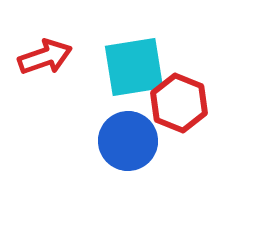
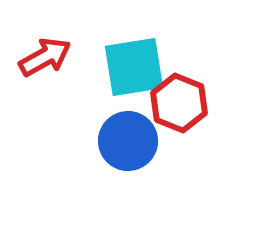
red arrow: rotated 10 degrees counterclockwise
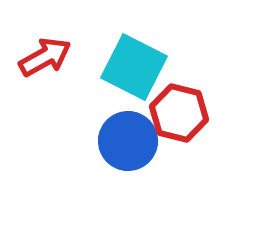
cyan square: rotated 36 degrees clockwise
red hexagon: moved 10 px down; rotated 8 degrees counterclockwise
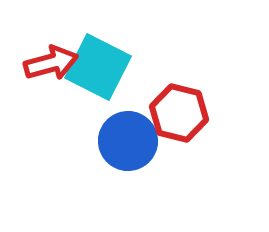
red arrow: moved 6 px right, 6 px down; rotated 14 degrees clockwise
cyan square: moved 36 px left
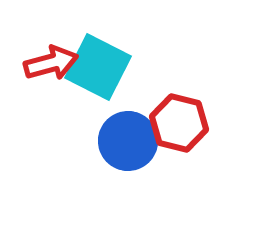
red hexagon: moved 10 px down
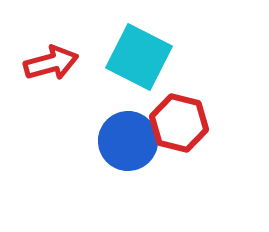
cyan square: moved 41 px right, 10 px up
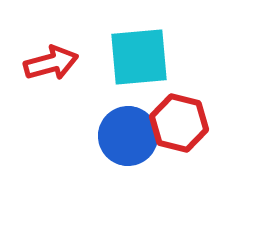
cyan square: rotated 32 degrees counterclockwise
blue circle: moved 5 px up
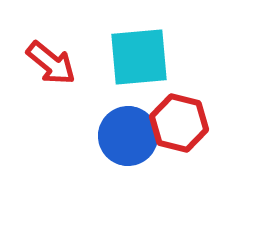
red arrow: rotated 54 degrees clockwise
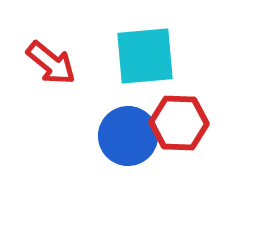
cyan square: moved 6 px right, 1 px up
red hexagon: rotated 12 degrees counterclockwise
